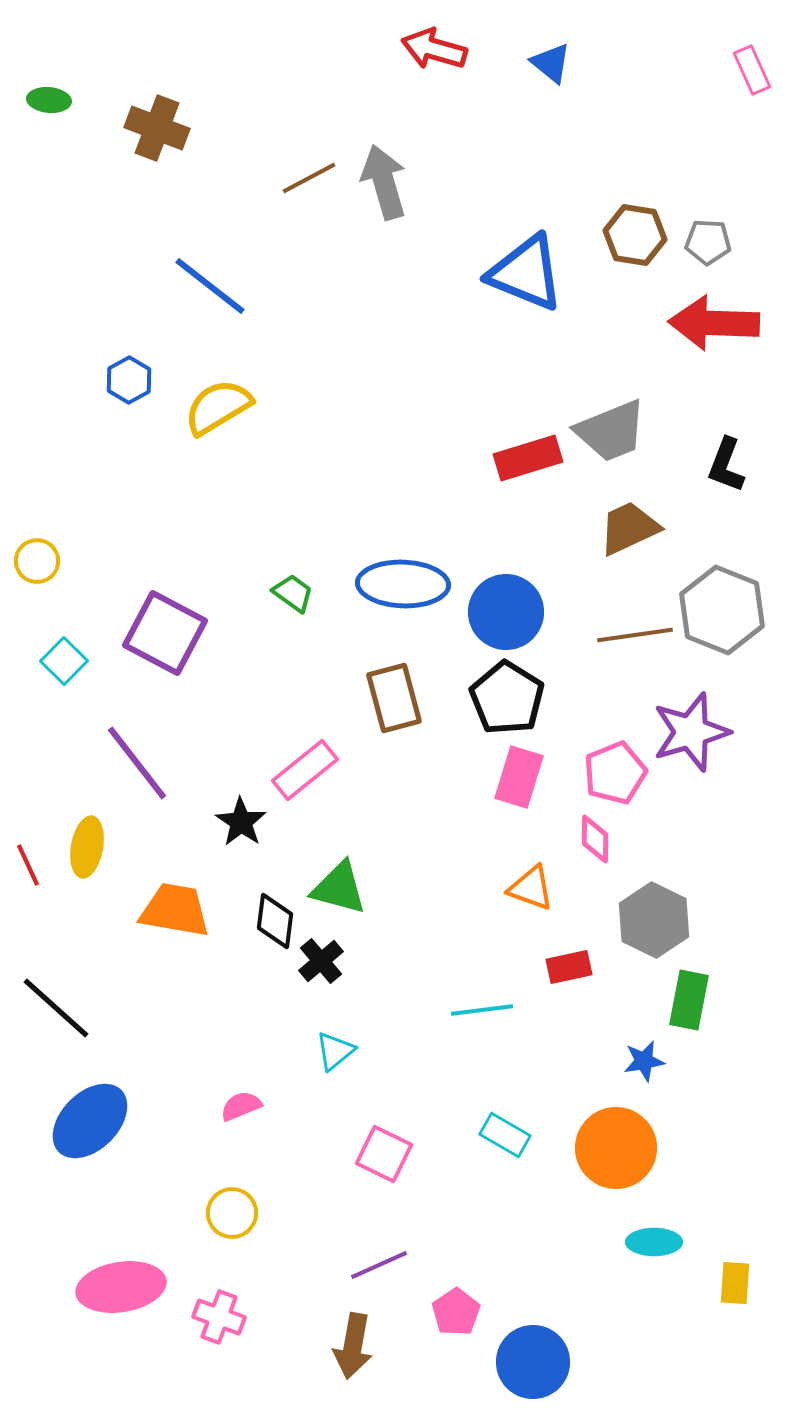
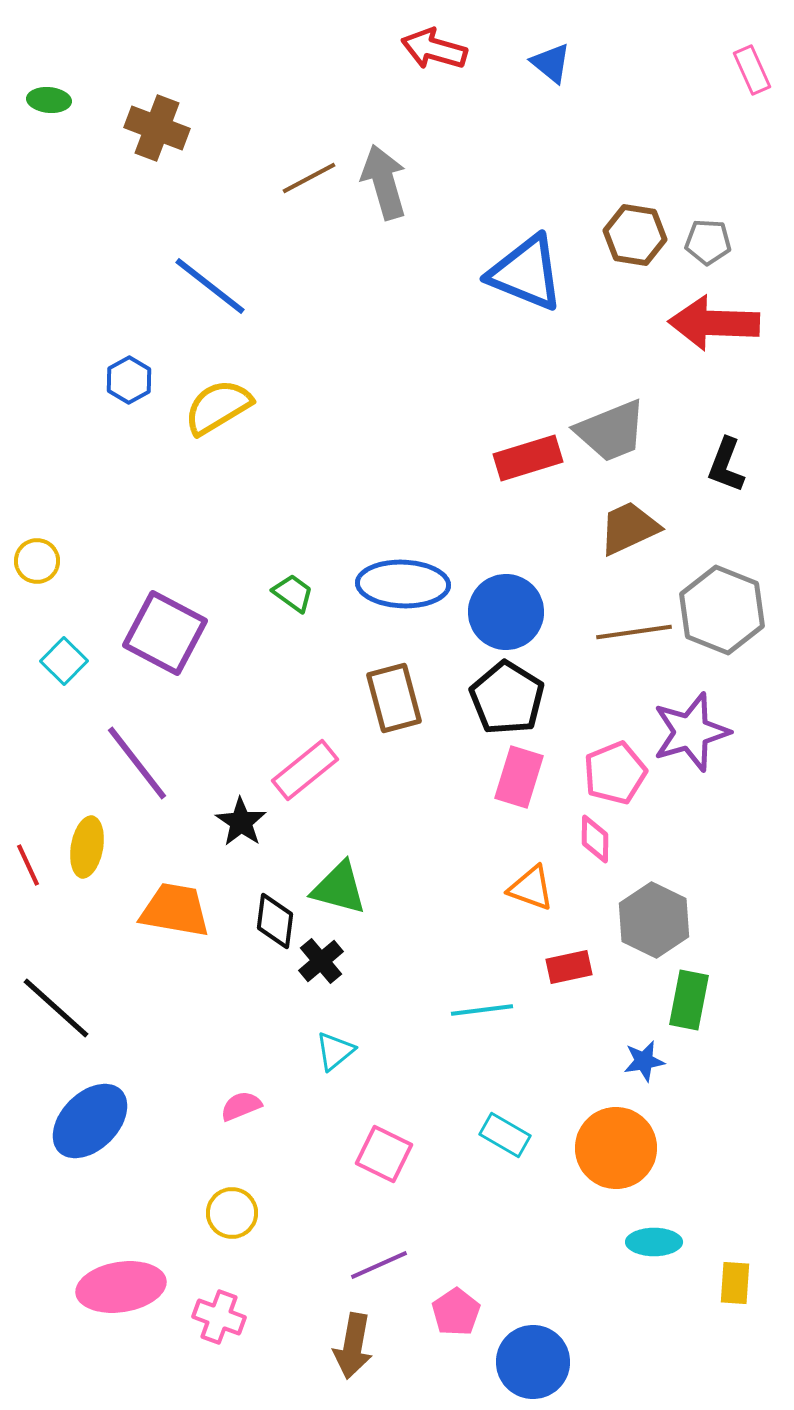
brown line at (635, 635): moved 1 px left, 3 px up
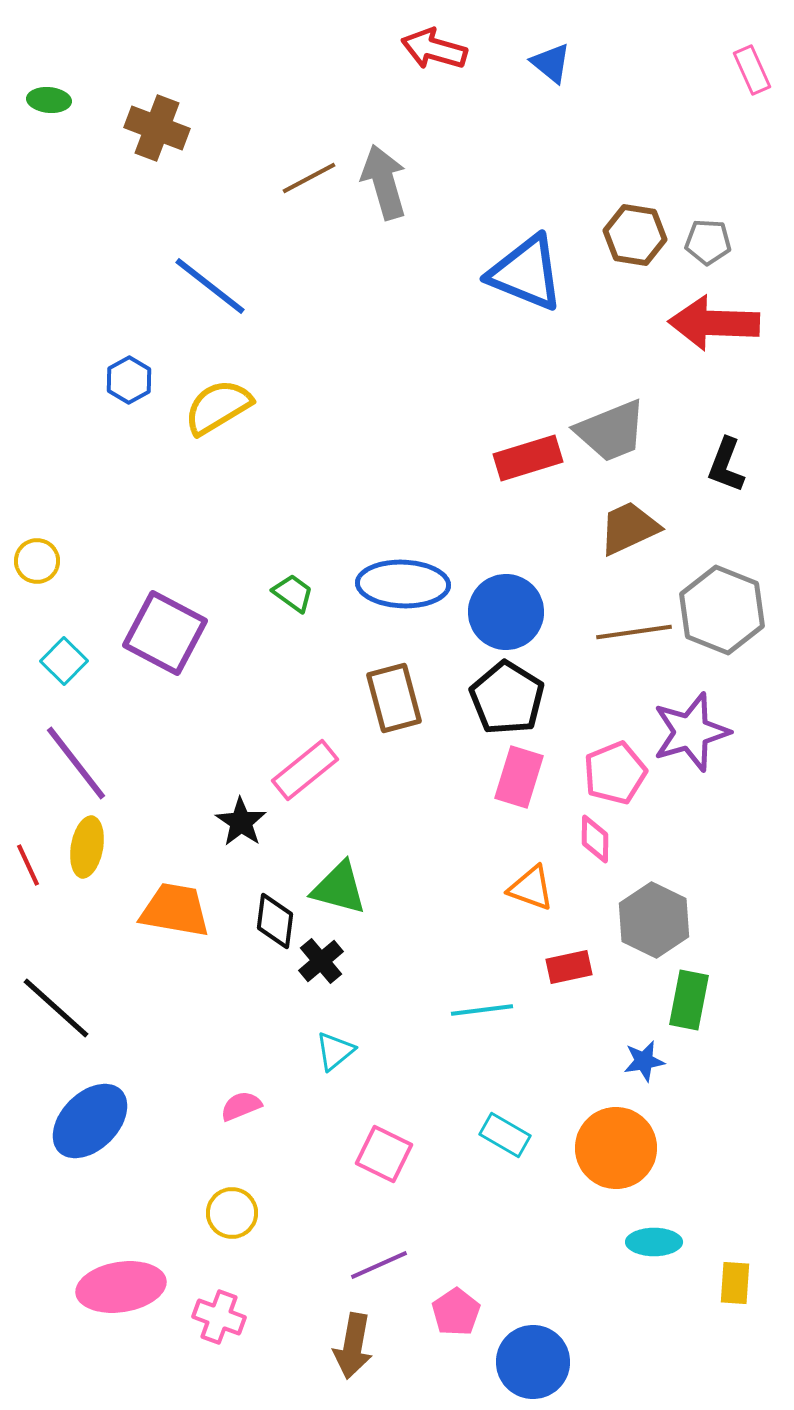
purple line at (137, 763): moved 61 px left
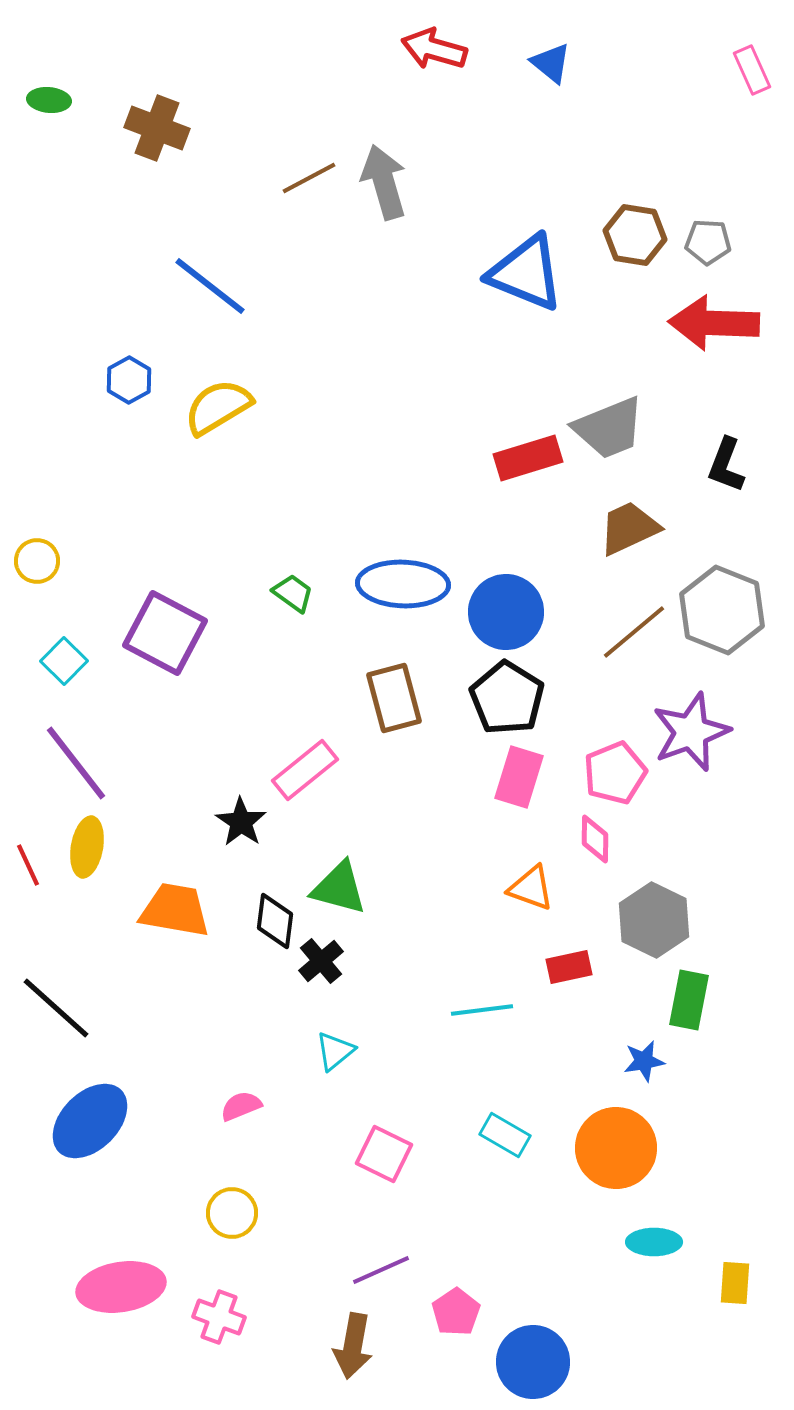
gray trapezoid at (611, 431): moved 2 px left, 3 px up
brown line at (634, 632): rotated 32 degrees counterclockwise
purple star at (691, 732): rotated 4 degrees counterclockwise
purple line at (379, 1265): moved 2 px right, 5 px down
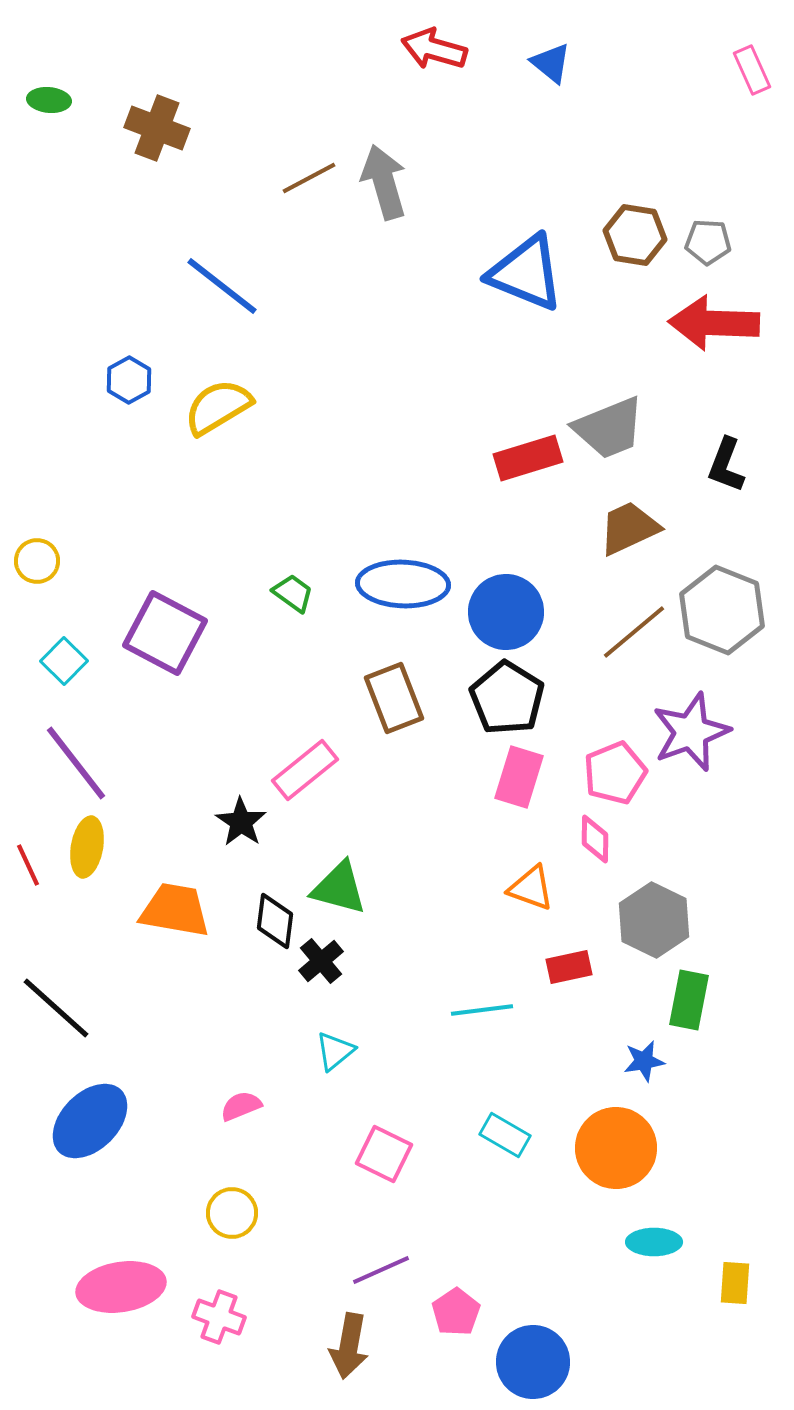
blue line at (210, 286): moved 12 px right
brown rectangle at (394, 698): rotated 6 degrees counterclockwise
brown arrow at (353, 1346): moved 4 px left
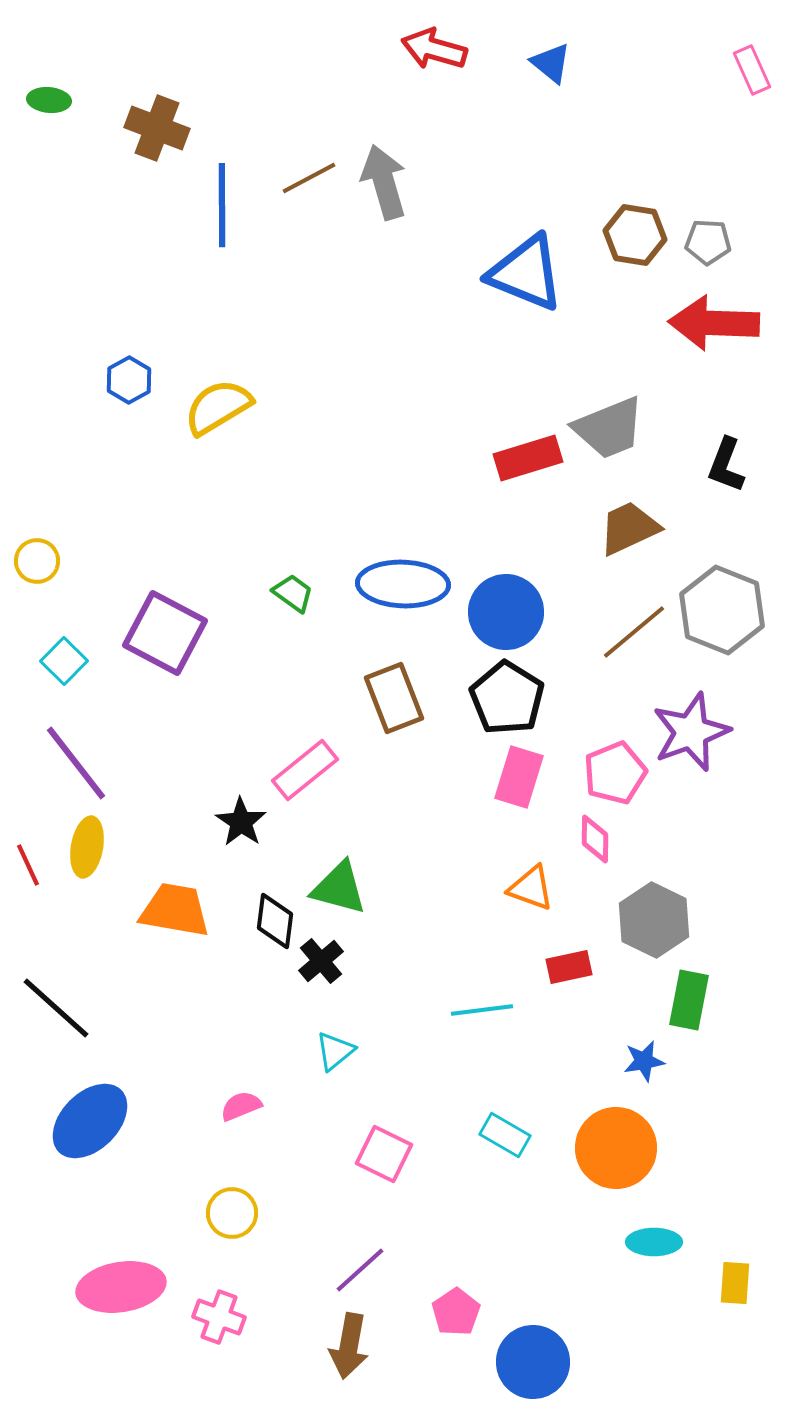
blue line at (222, 286): moved 81 px up; rotated 52 degrees clockwise
purple line at (381, 1270): moved 21 px left; rotated 18 degrees counterclockwise
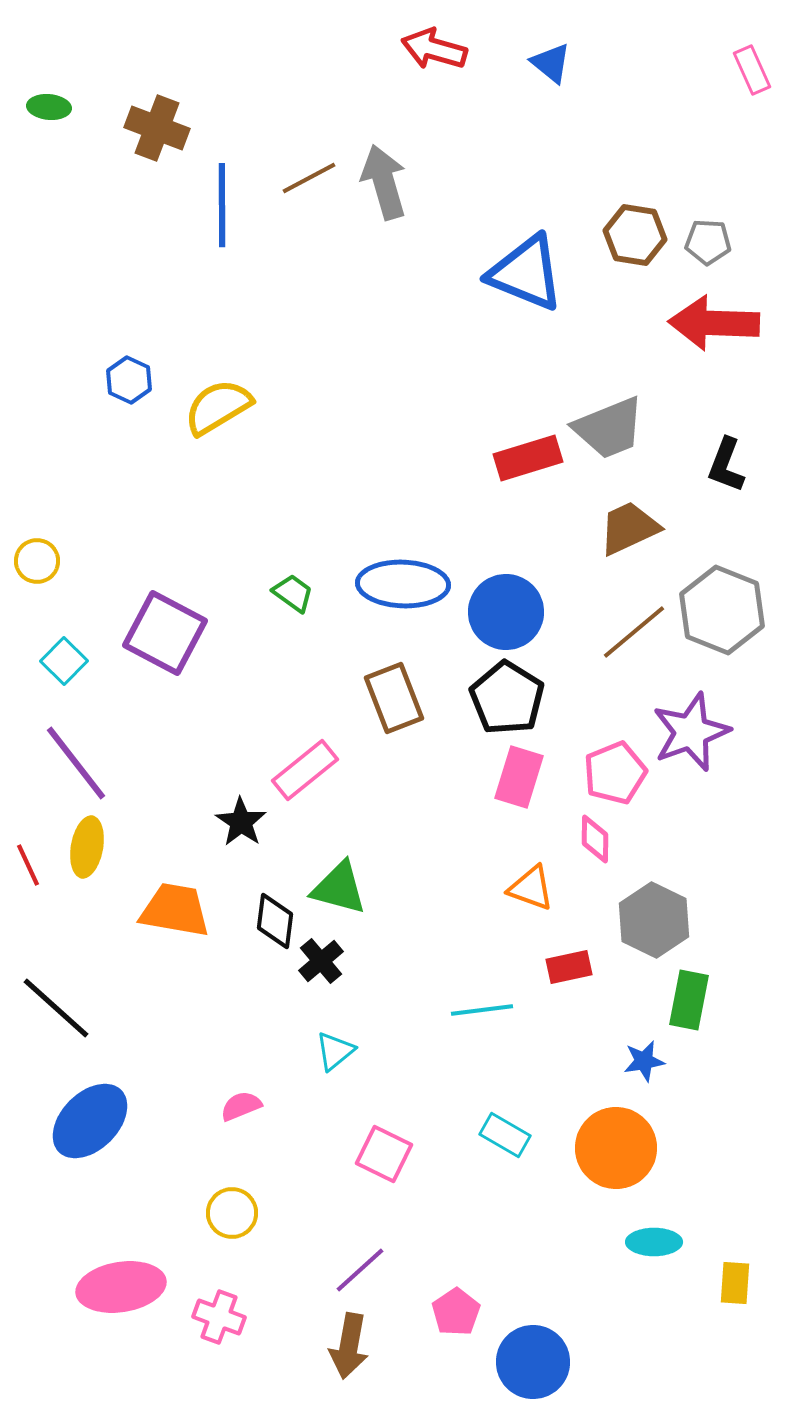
green ellipse at (49, 100): moved 7 px down
blue hexagon at (129, 380): rotated 6 degrees counterclockwise
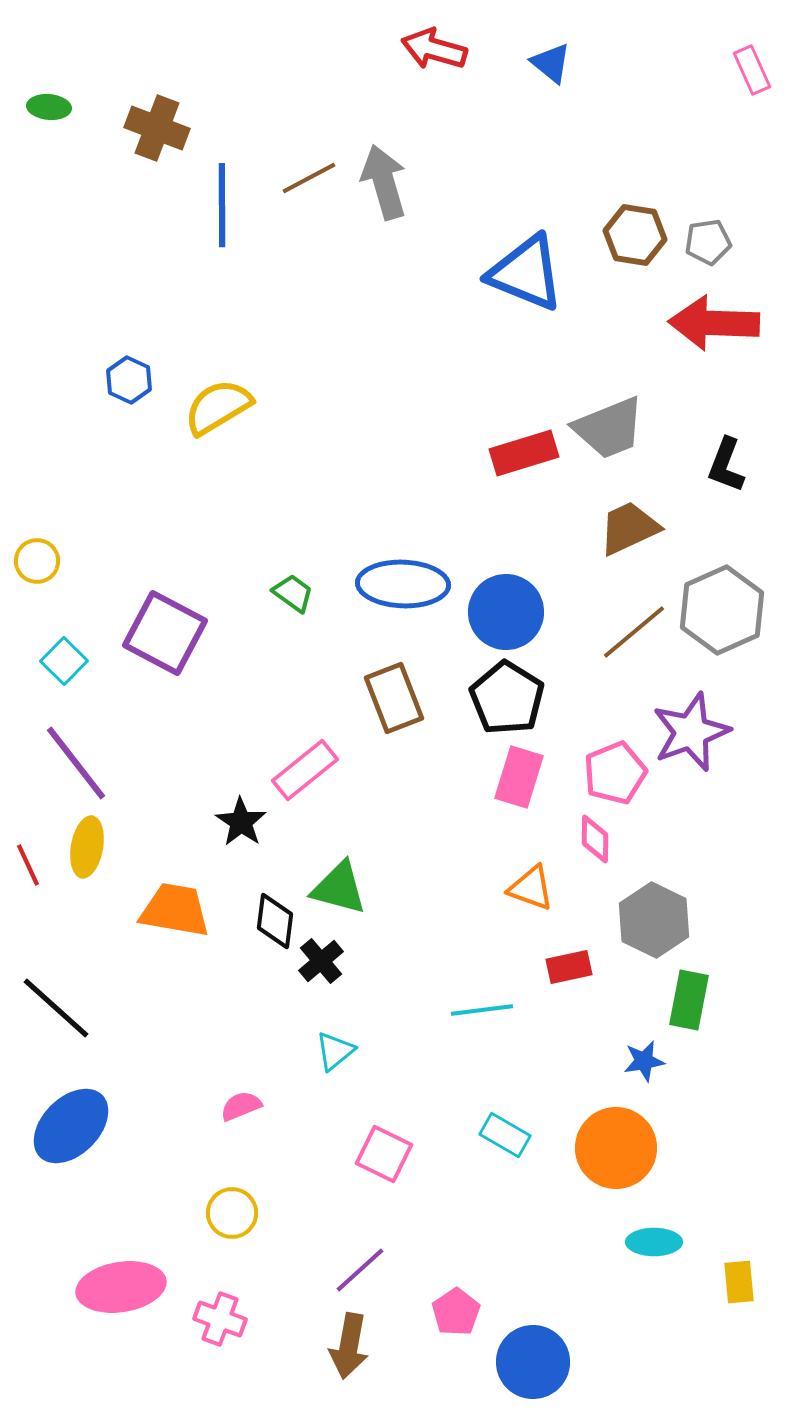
gray pentagon at (708, 242): rotated 12 degrees counterclockwise
red rectangle at (528, 458): moved 4 px left, 5 px up
gray hexagon at (722, 610): rotated 14 degrees clockwise
blue ellipse at (90, 1121): moved 19 px left, 5 px down
yellow rectangle at (735, 1283): moved 4 px right, 1 px up; rotated 9 degrees counterclockwise
pink cross at (219, 1317): moved 1 px right, 2 px down
